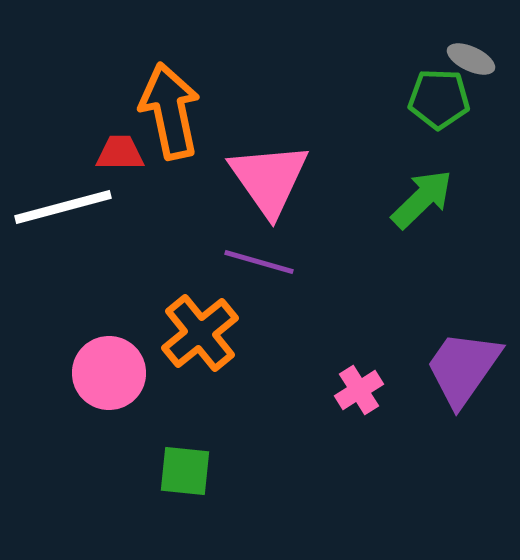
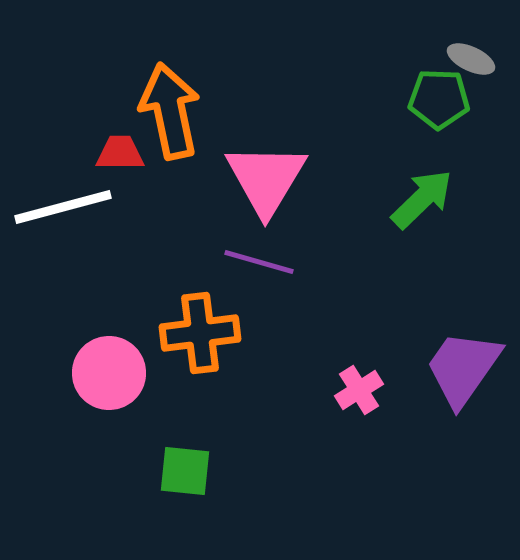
pink triangle: moved 3 px left; rotated 6 degrees clockwise
orange cross: rotated 32 degrees clockwise
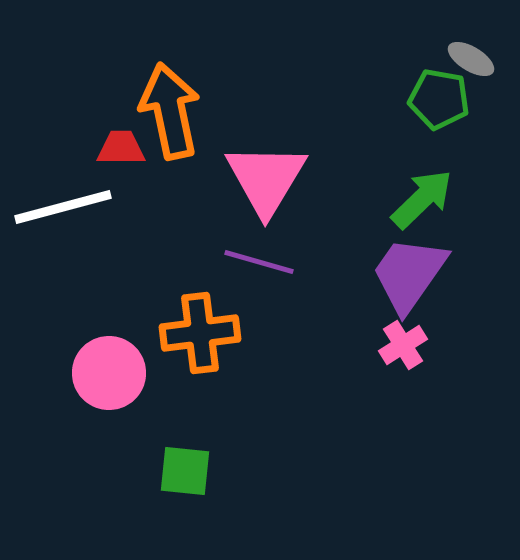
gray ellipse: rotated 6 degrees clockwise
green pentagon: rotated 8 degrees clockwise
red trapezoid: moved 1 px right, 5 px up
purple trapezoid: moved 54 px left, 94 px up
pink cross: moved 44 px right, 45 px up
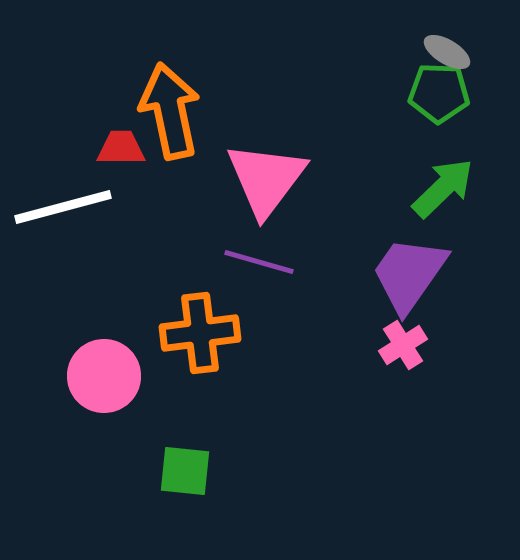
gray ellipse: moved 24 px left, 7 px up
green pentagon: moved 6 px up; rotated 8 degrees counterclockwise
pink triangle: rotated 6 degrees clockwise
green arrow: moved 21 px right, 11 px up
pink circle: moved 5 px left, 3 px down
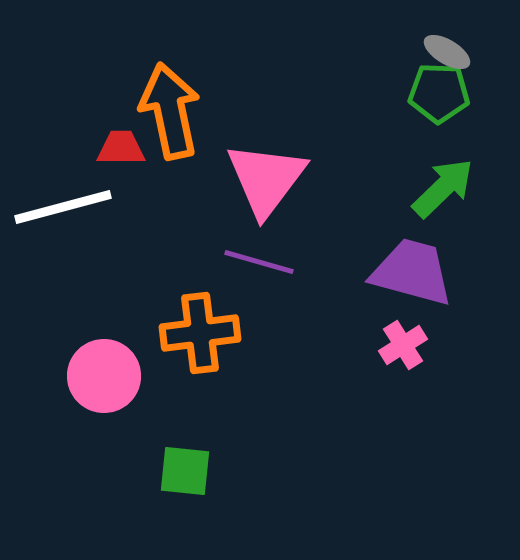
purple trapezoid: moved 3 px right, 2 px up; rotated 70 degrees clockwise
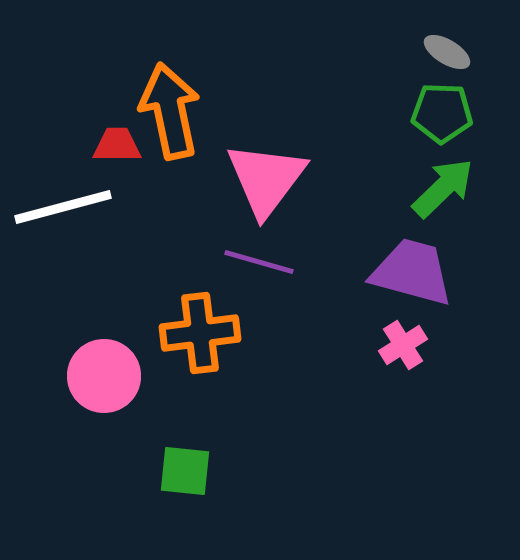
green pentagon: moved 3 px right, 20 px down
red trapezoid: moved 4 px left, 3 px up
